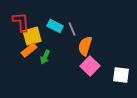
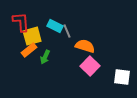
gray line: moved 5 px left, 2 px down
orange semicircle: rotated 90 degrees clockwise
white square: moved 1 px right, 2 px down
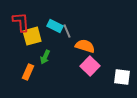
orange rectangle: moved 1 px left, 22 px down; rotated 28 degrees counterclockwise
